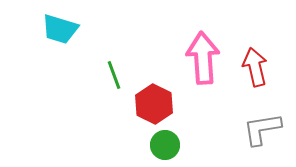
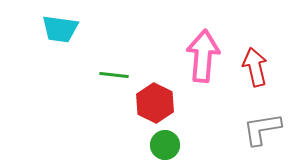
cyan trapezoid: rotated 9 degrees counterclockwise
pink arrow: moved 2 px up; rotated 9 degrees clockwise
green line: rotated 64 degrees counterclockwise
red hexagon: moved 1 px right, 1 px up
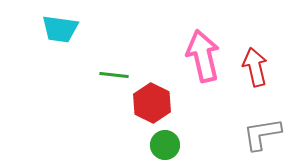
pink arrow: rotated 18 degrees counterclockwise
red hexagon: moved 3 px left
gray L-shape: moved 5 px down
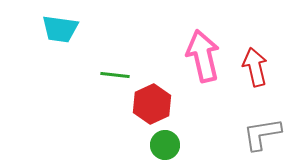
green line: moved 1 px right
red hexagon: moved 1 px down; rotated 9 degrees clockwise
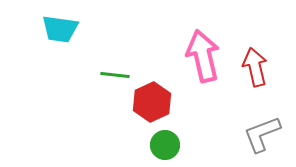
red hexagon: moved 2 px up
gray L-shape: rotated 12 degrees counterclockwise
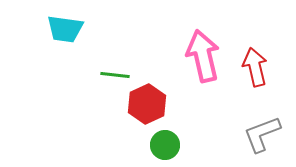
cyan trapezoid: moved 5 px right
red hexagon: moved 5 px left, 2 px down
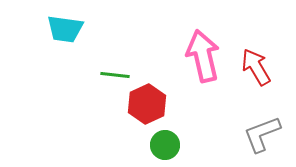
red arrow: moved 1 px right; rotated 18 degrees counterclockwise
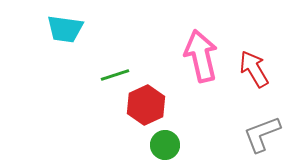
pink arrow: moved 2 px left
red arrow: moved 2 px left, 2 px down
green line: rotated 24 degrees counterclockwise
red hexagon: moved 1 px left, 1 px down
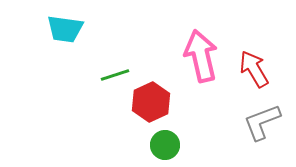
red hexagon: moved 5 px right, 3 px up
gray L-shape: moved 12 px up
